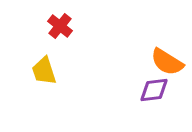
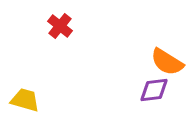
yellow trapezoid: moved 19 px left, 29 px down; rotated 124 degrees clockwise
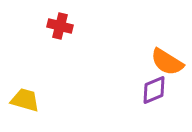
red cross: rotated 25 degrees counterclockwise
purple diamond: rotated 16 degrees counterclockwise
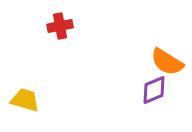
red cross: rotated 25 degrees counterclockwise
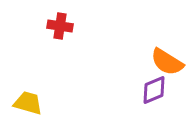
red cross: rotated 20 degrees clockwise
yellow trapezoid: moved 3 px right, 3 px down
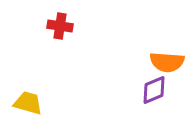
orange semicircle: rotated 28 degrees counterclockwise
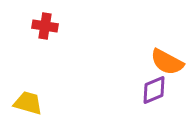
red cross: moved 15 px left
orange semicircle: rotated 24 degrees clockwise
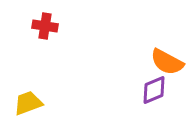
yellow trapezoid: rotated 36 degrees counterclockwise
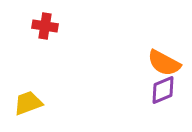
orange semicircle: moved 3 px left, 1 px down
purple diamond: moved 9 px right
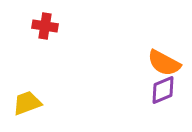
yellow trapezoid: moved 1 px left
